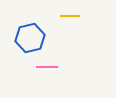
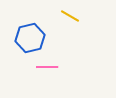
yellow line: rotated 30 degrees clockwise
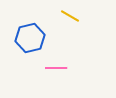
pink line: moved 9 px right, 1 px down
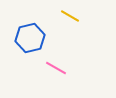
pink line: rotated 30 degrees clockwise
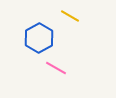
blue hexagon: moved 9 px right; rotated 16 degrees counterclockwise
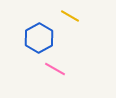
pink line: moved 1 px left, 1 px down
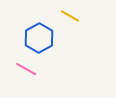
pink line: moved 29 px left
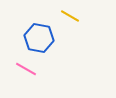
blue hexagon: rotated 20 degrees counterclockwise
